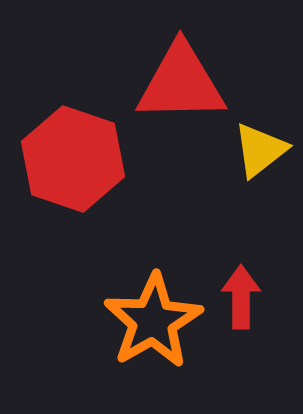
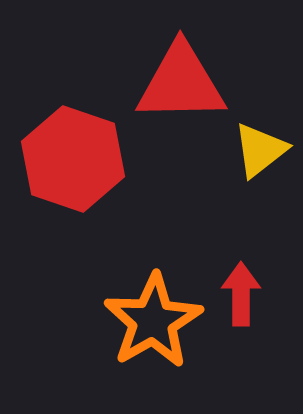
red arrow: moved 3 px up
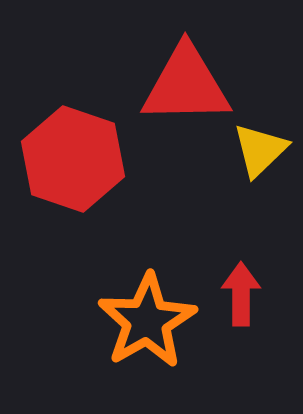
red triangle: moved 5 px right, 2 px down
yellow triangle: rotated 6 degrees counterclockwise
orange star: moved 6 px left
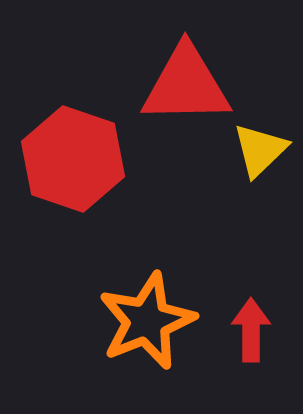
red arrow: moved 10 px right, 36 px down
orange star: rotated 8 degrees clockwise
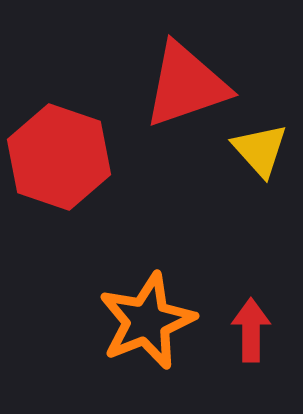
red triangle: rotated 18 degrees counterclockwise
yellow triangle: rotated 28 degrees counterclockwise
red hexagon: moved 14 px left, 2 px up
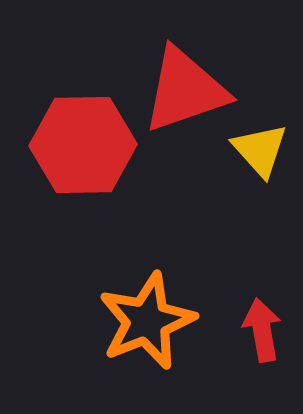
red triangle: moved 1 px left, 5 px down
red hexagon: moved 24 px right, 12 px up; rotated 20 degrees counterclockwise
red arrow: moved 11 px right; rotated 10 degrees counterclockwise
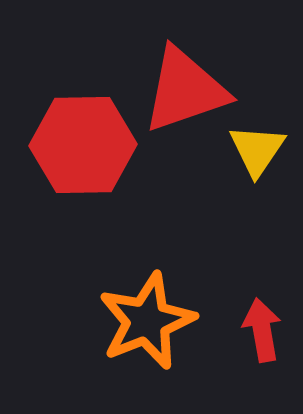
yellow triangle: moved 3 px left; rotated 16 degrees clockwise
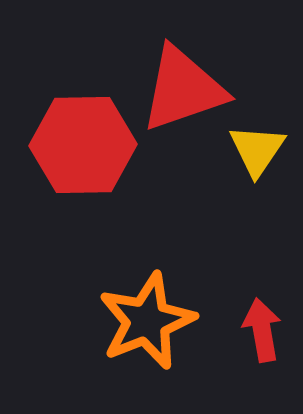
red triangle: moved 2 px left, 1 px up
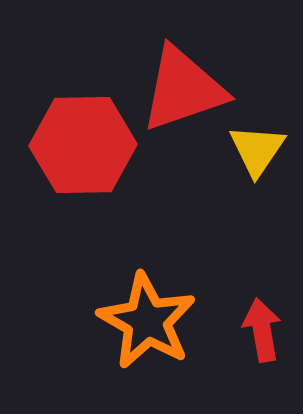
orange star: rotated 20 degrees counterclockwise
